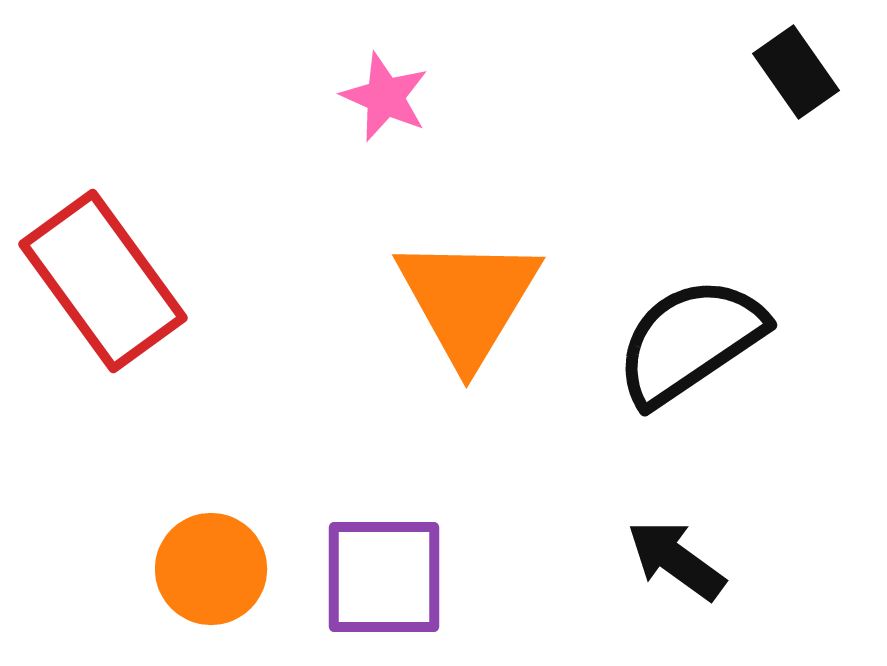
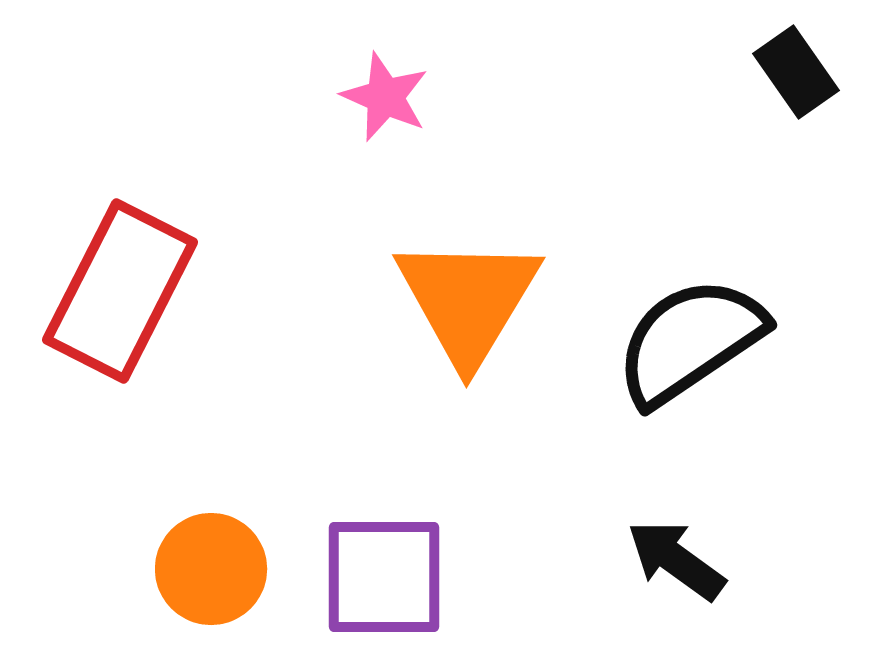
red rectangle: moved 17 px right, 10 px down; rotated 63 degrees clockwise
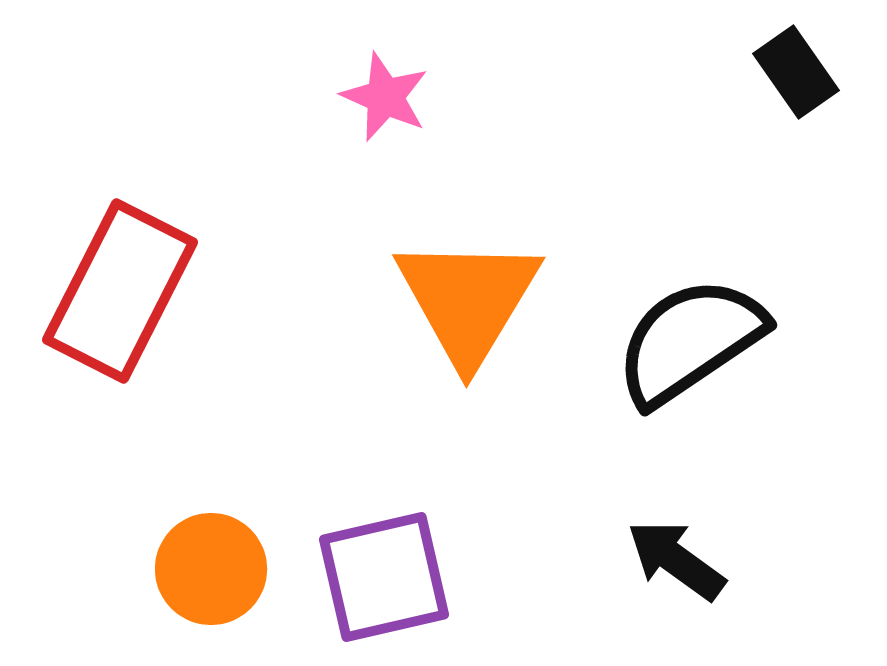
purple square: rotated 13 degrees counterclockwise
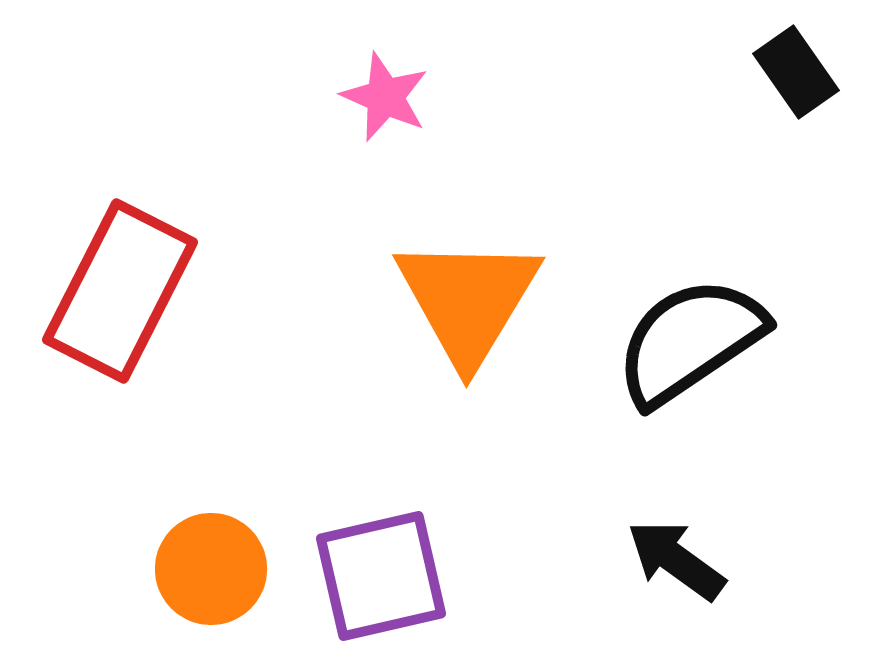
purple square: moved 3 px left, 1 px up
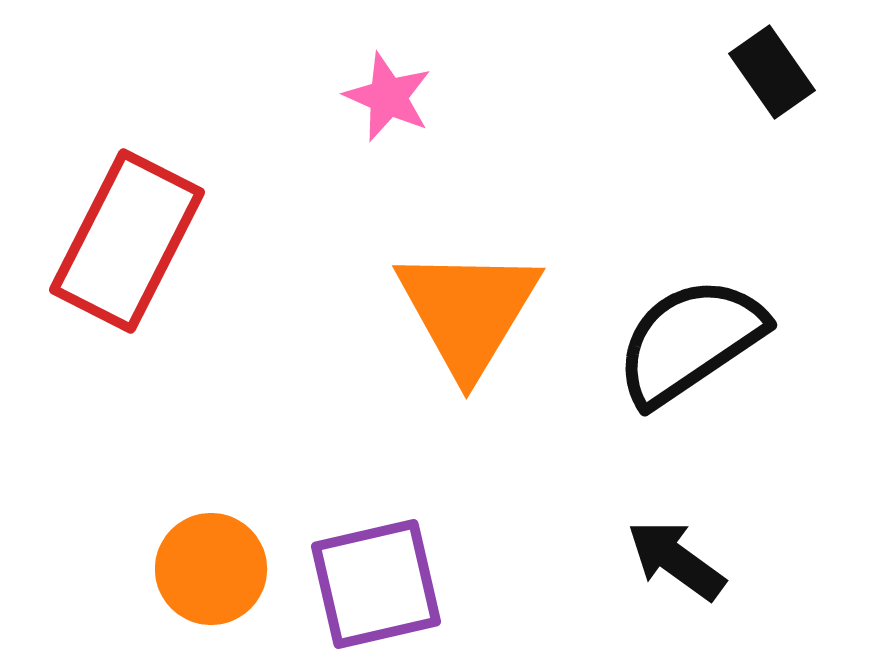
black rectangle: moved 24 px left
pink star: moved 3 px right
red rectangle: moved 7 px right, 50 px up
orange triangle: moved 11 px down
purple square: moved 5 px left, 8 px down
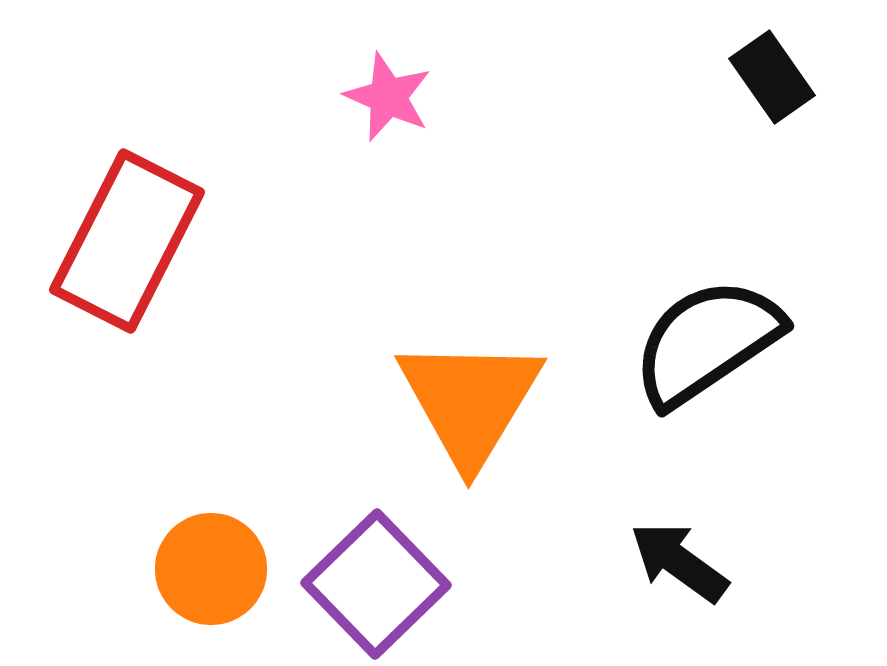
black rectangle: moved 5 px down
orange triangle: moved 2 px right, 90 px down
black semicircle: moved 17 px right, 1 px down
black arrow: moved 3 px right, 2 px down
purple square: rotated 31 degrees counterclockwise
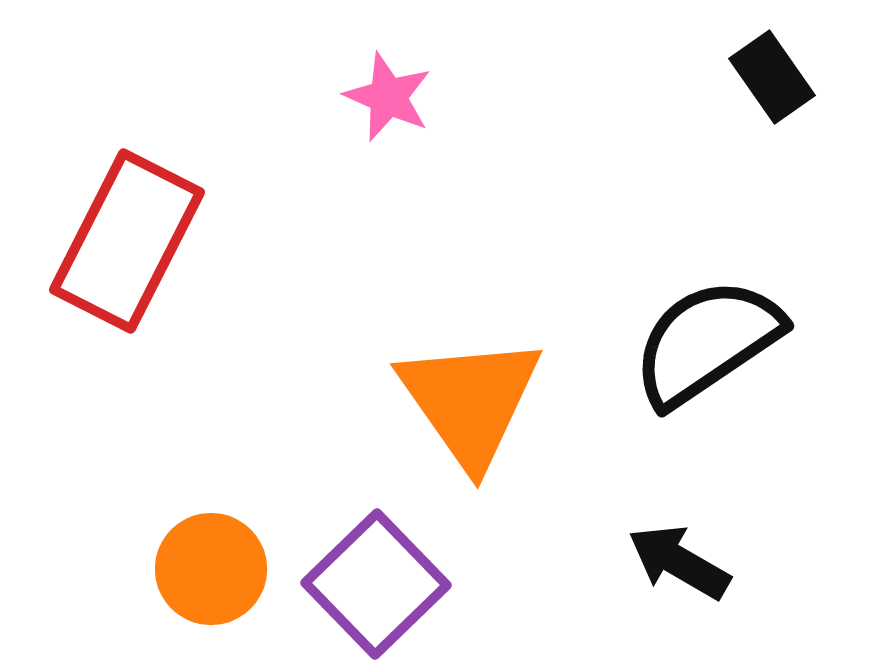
orange triangle: rotated 6 degrees counterclockwise
black arrow: rotated 6 degrees counterclockwise
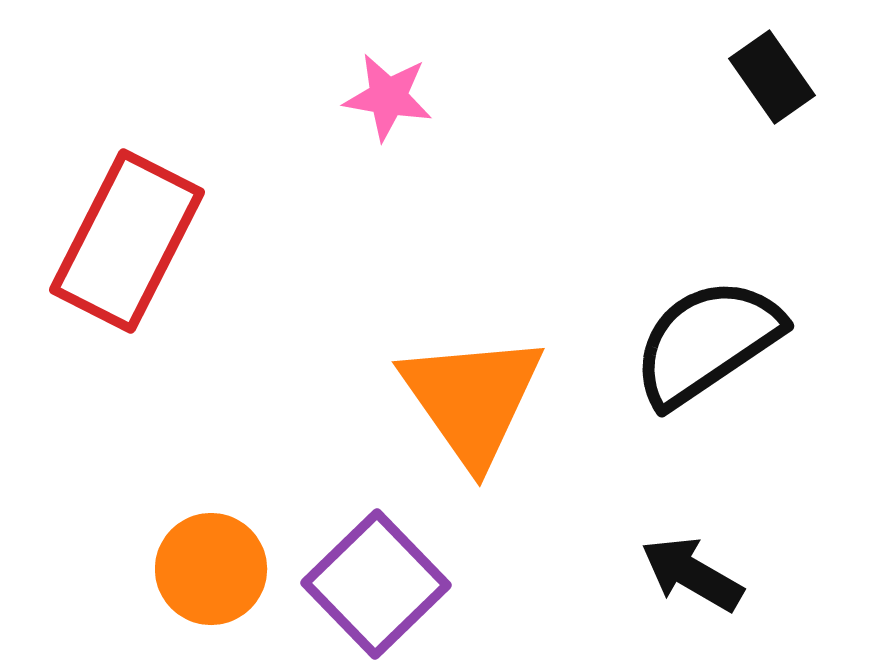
pink star: rotated 14 degrees counterclockwise
orange triangle: moved 2 px right, 2 px up
black arrow: moved 13 px right, 12 px down
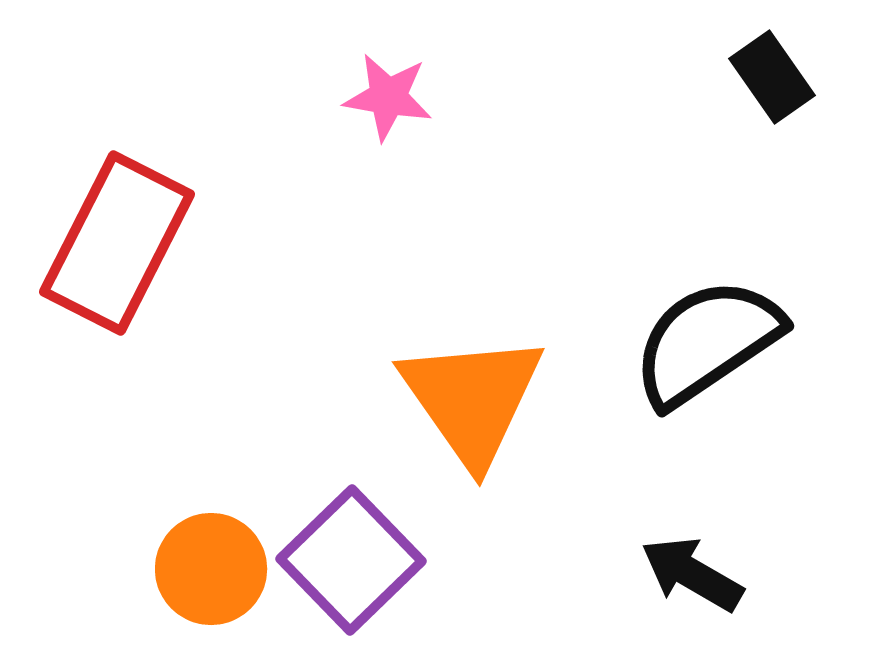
red rectangle: moved 10 px left, 2 px down
purple square: moved 25 px left, 24 px up
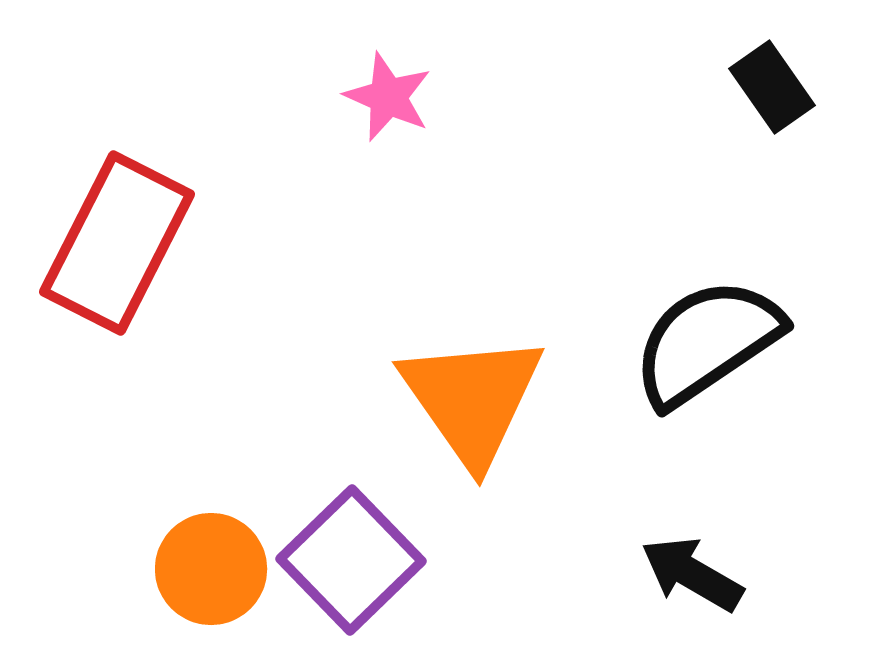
black rectangle: moved 10 px down
pink star: rotated 14 degrees clockwise
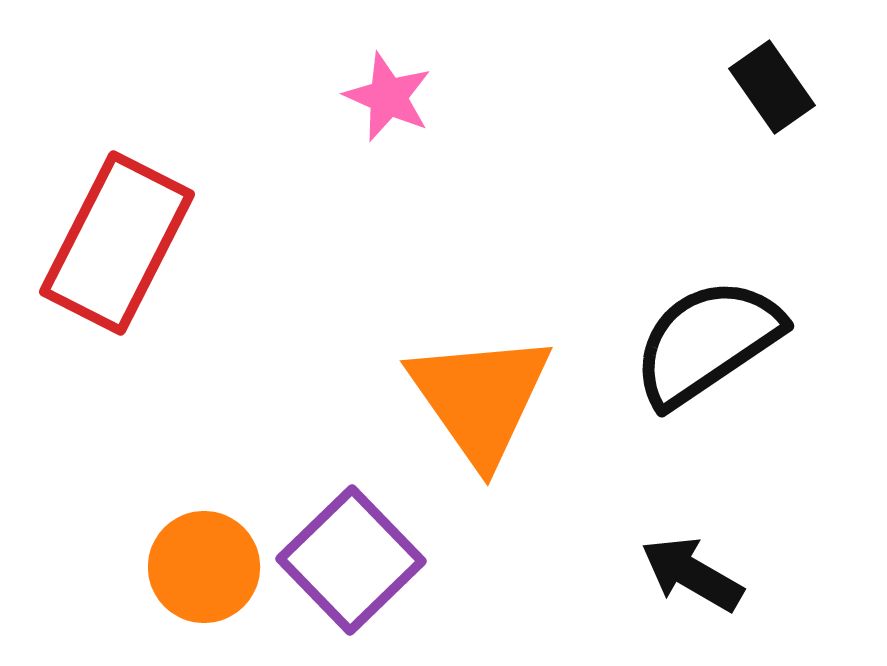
orange triangle: moved 8 px right, 1 px up
orange circle: moved 7 px left, 2 px up
